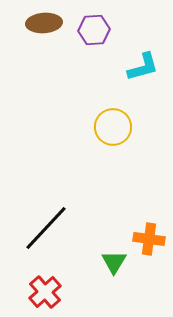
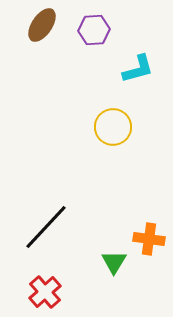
brown ellipse: moved 2 px left, 2 px down; rotated 52 degrees counterclockwise
cyan L-shape: moved 5 px left, 2 px down
black line: moved 1 px up
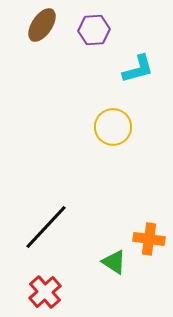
green triangle: rotated 28 degrees counterclockwise
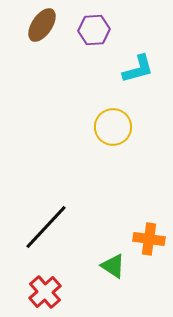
green triangle: moved 1 px left, 4 px down
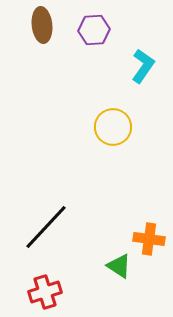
brown ellipse: rotated 40 degrees counterclockwise
cyan L-shape: moved 5 px right, 3 px up; rotated 40 degrees counterclockwise
green triangle: moved 6 px right
red cross: rotated 24 degrees clockwise
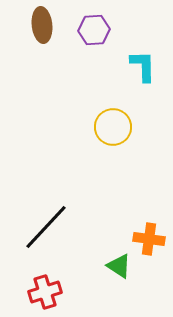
cyan L-shape: rotated 36 degrees counterclockwise
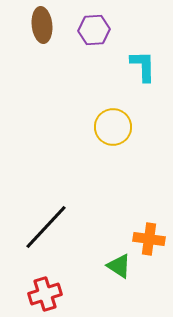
red cross: moved 2 px down
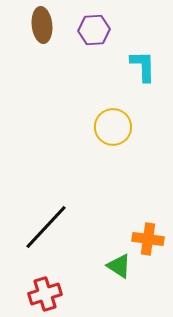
orange cross: moved 1 px left
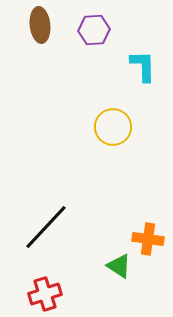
brown ellipse: moved 2 px left
